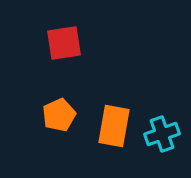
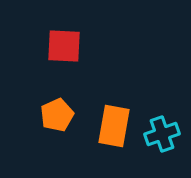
red square: moved 3 px down; rotated 12 degrees clockwise
orange pentagon: moved 2 px left
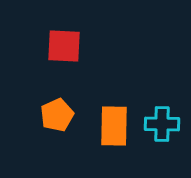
orange rectangle: rotated 9 degrees counterclockwise
cyan cross: moved 10 px up; rotated 20 degrees clockwise
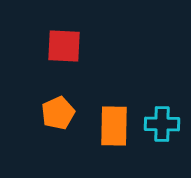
orange pentagon: moved 1 px right, 2 px up
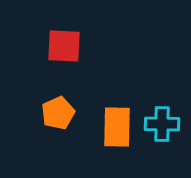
orange rectangle: moved 3 px right, 1 px down
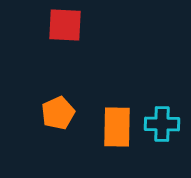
red square: moved 1 px right, 21 px up
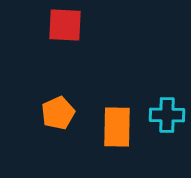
cyan cross: moved 5 px right, 9 px up
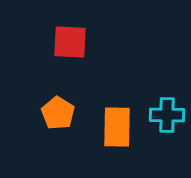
red square: moved 5 px right, 17 px down
orange pentagon: rotated 16 degrees counterclockwise
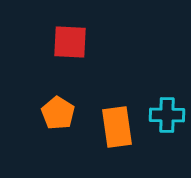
orange rectangle: rotated 9 degrees counterclockwise
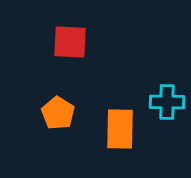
cyan cross: moved 13 px up
orange rectangle: moved 3 px right, 2 px down; rotated 9 degrees clockwise
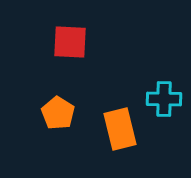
cyan cross: moved 3 px left, 3 px up
orange rectangle: rotated 15 degrees counterclockwise
